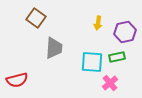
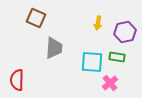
brown square: rotated 12 degrees counterclockwise
green rectangle: rotated 21 degrees clockwise
red semicircle: rotated 105 degrees clockwise
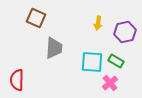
green rectangle: moved 1 px left, 4 px down; rotated 21 degrees clockwise
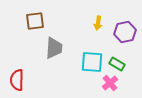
brown square: moved 1 px left, 3 px down; rotated 30 degrees counterclockwise
green rectangle: moved 1 px right, 3 px down
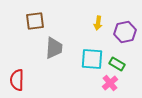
cyan square: moved 3 px up
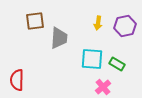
purple hexagon: moved 6 px up
gray trapezoid: moved 5 px right, 10 px up
pink cross: moved 7 px left, 4 px down
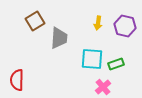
brown square: rotated 24 degrees counterclockwise
purple hexagon: rotated 25 degrees clockwise
green rectangle: moved 1 px left; rotated 49 degrees counterclockwise
